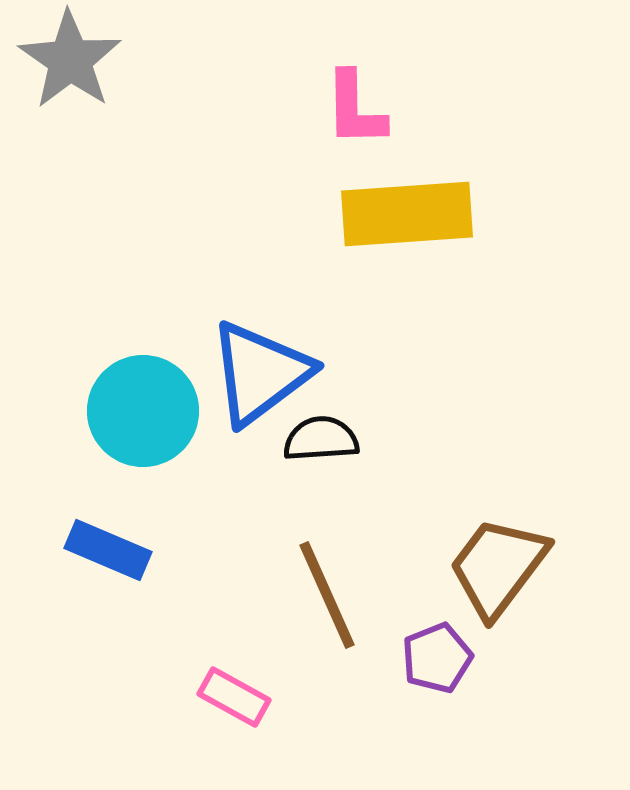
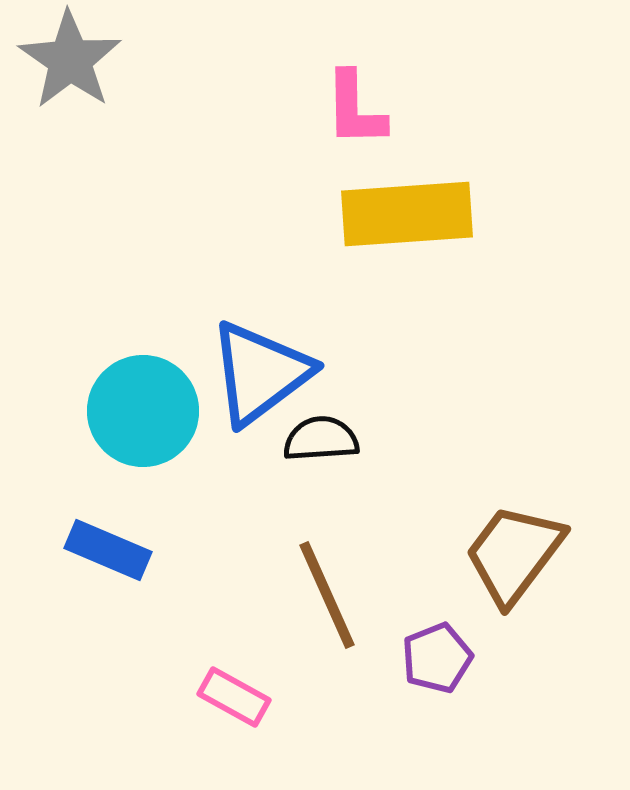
brown trapezoid: moved 16 px right, 13 px up
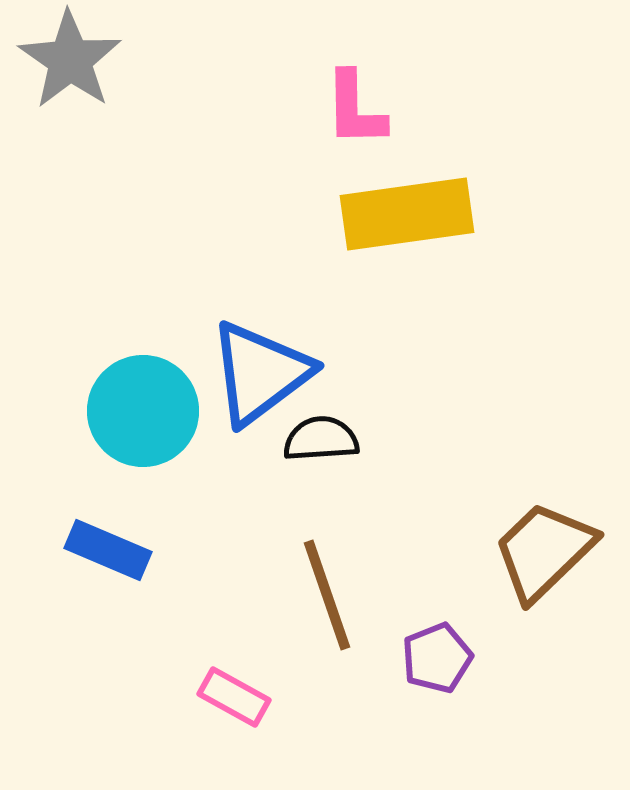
yellow rectangle: rotated 4 degrees counterclockwise
brown trapezoid: moved 30 px right, 3 px up; rotated 9 degrees clockwise
brown line: rotated 5 degrees clockwise
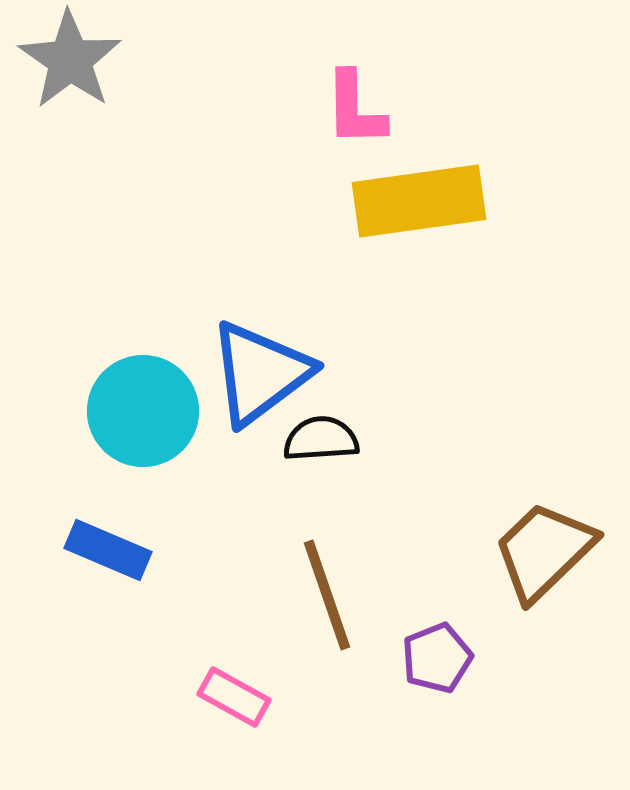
yellow rectangle: moved 12 px right, 13 px up
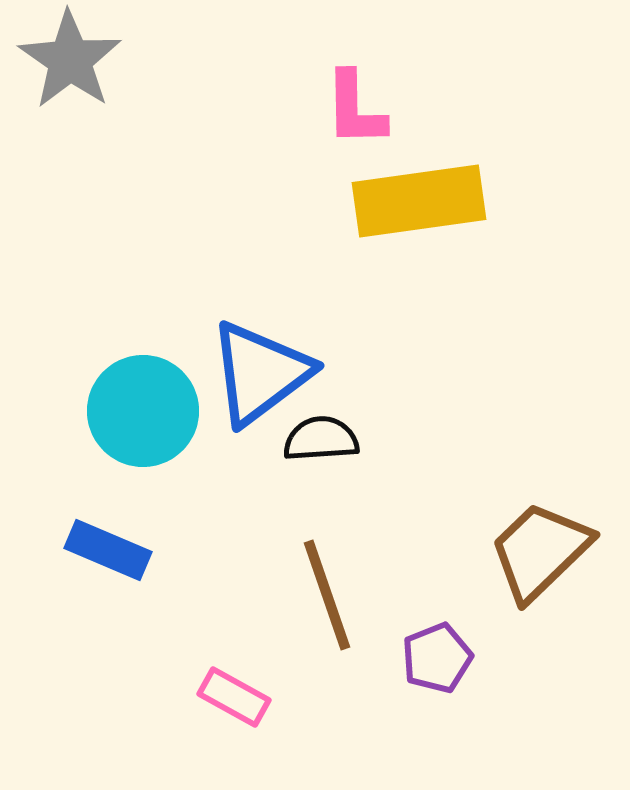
brown trapezoid: moved 4 px left
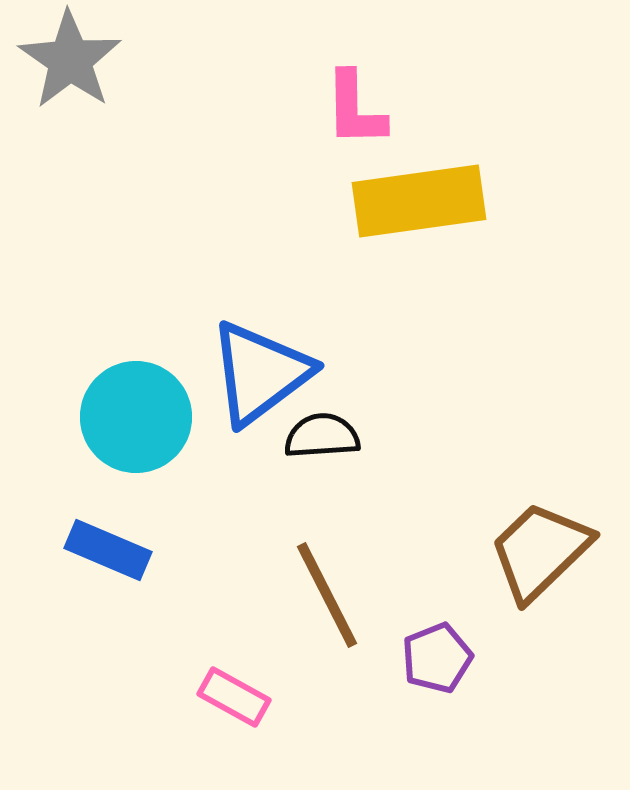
cyan circle: moved 7 px left, 6 px down
black semicircle: moved 1 px right, 3 px up
brown line: rotated 8 degrees counterclockwise
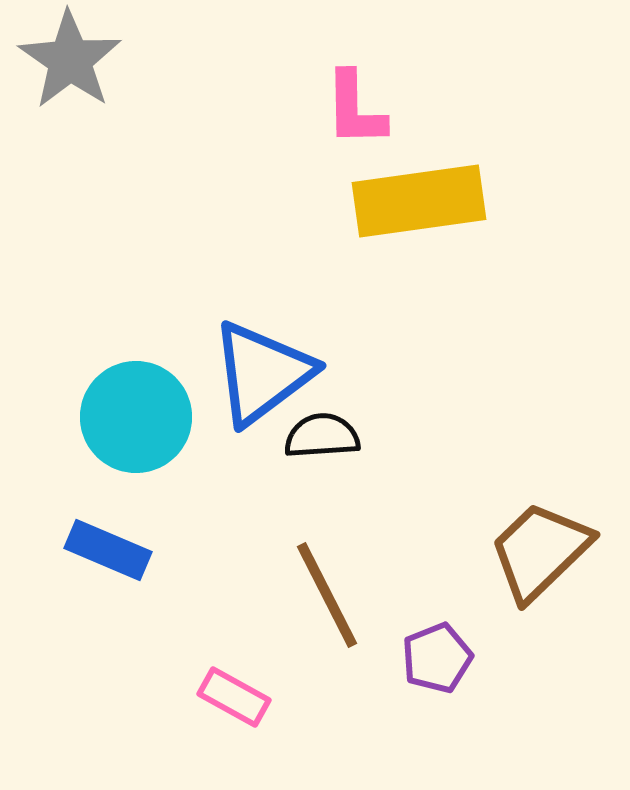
blue triangle: moved 2 px right
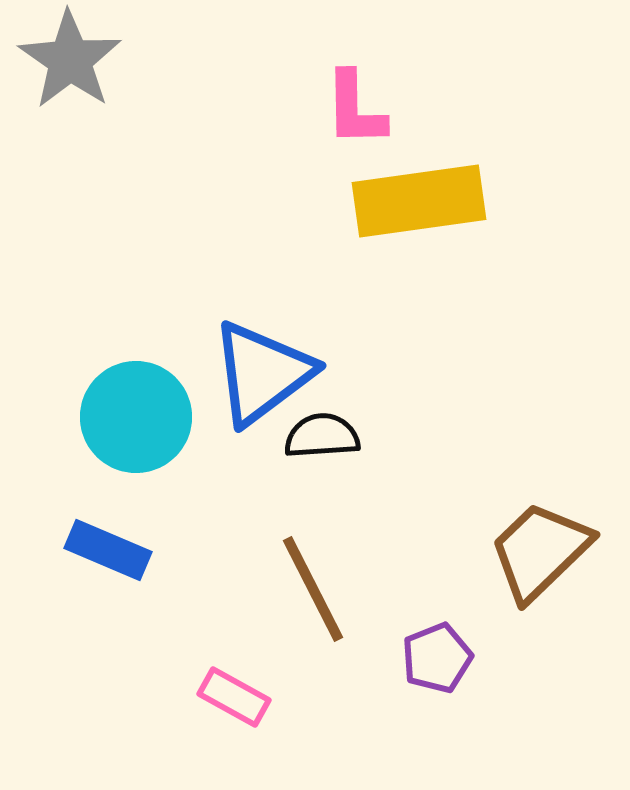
brown line: moved 14 px left, 6 px up
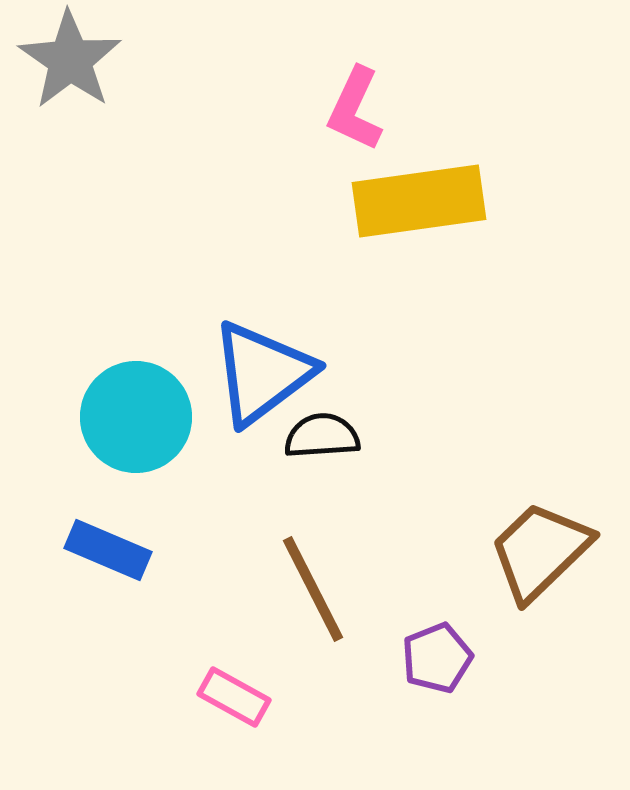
pink L-shape: rotated 26 degrees clockwise
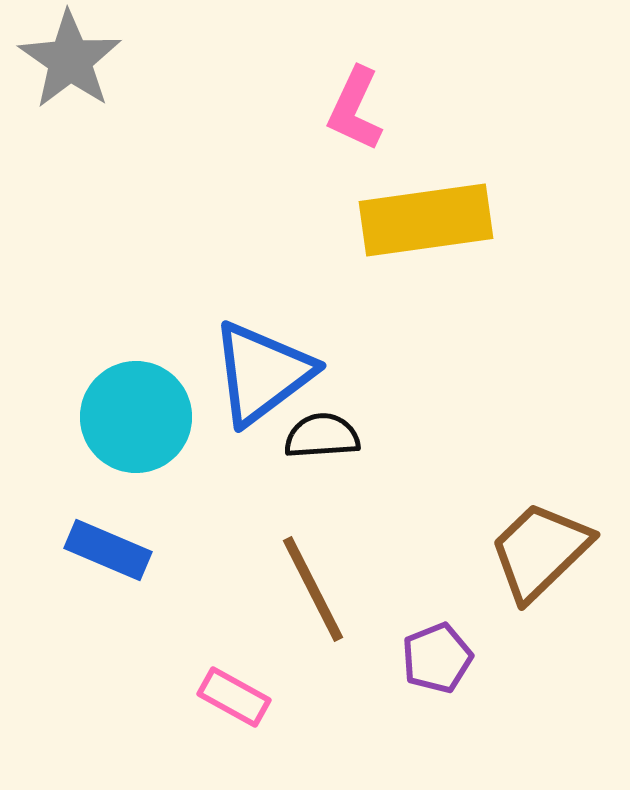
yellow rectangle: moved 7 px right, 19 px down
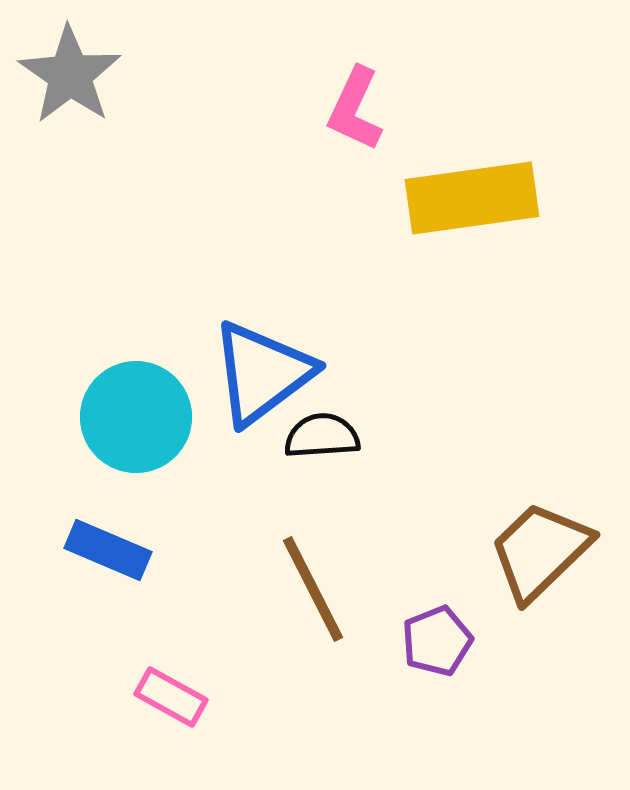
gray star: moved 15 px down
yellow rectangle: moved 46 px right, 22 px up
purple pentagon: moved 17 px up
pink rectangle: moved 63 px left
